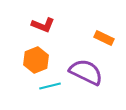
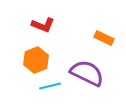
purple semicircle: moved 1 px right, 1 px down
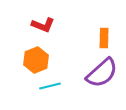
orange rectangle: rotated 66 degrees clockwise
purple semicircle: moved 15 px right; rotated 112 degrees clockwise
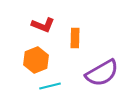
orange rectangle: moved 29 px left
purple semicircle: rotated 12 degrees clockwise
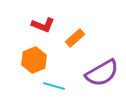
orange rectangle: rotated 48 degrees clockwise
orange hexagon: moved 2 px left
cyan line: moved 4 px right; rotated 30 degrees clockwise
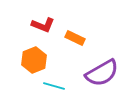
orange rectangle: rotated 66 degrees clockwise
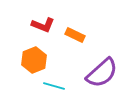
orange rectangle: moved 3 px up
purple semicircle: rotated 12 degrees counterclockwise
